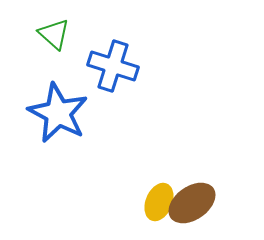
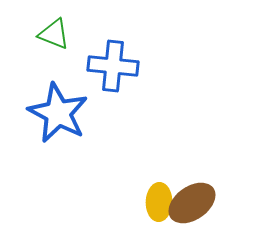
green triangle: rotated 20 degrees counterclockwise
blue cross: rotated 12 degrees counterclockwise
yellow ellipse: rotated 21 degrees counterclockwise
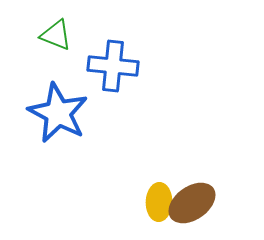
green triangle: moved 2 px right, 1 px down
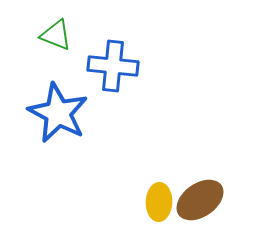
brown ellipse: moved 8 px right, 3 px up
